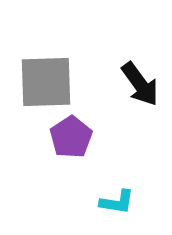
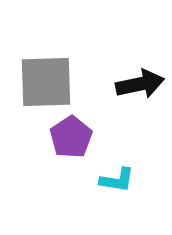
black arrow: rotated 66 degrees counterclockwise
cyan L-shape: moved 22 px up
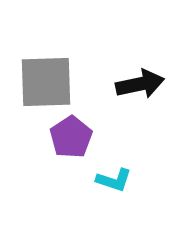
cyan L-shape: moved 3 px left; rotated 9 degrees clockwise
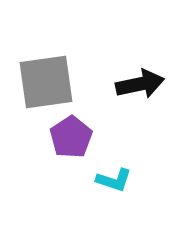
gray square: rotated 6 degrees counterclockwise
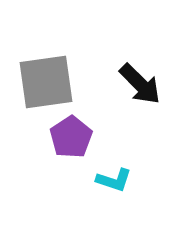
black arrow: rotated 57 degrees clockwise
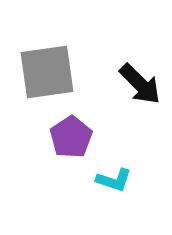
gray square: moved 1 px right, 10 px up
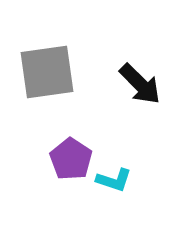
purple pentagon: moved 22 px down; rotated 6 degrees counterclockwise
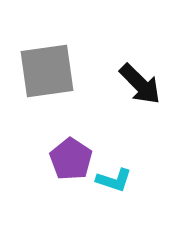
gray square: moved 1 px up
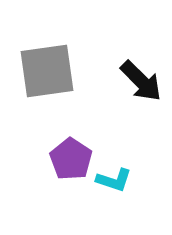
black arrow: moved 1 px right, 3 px up
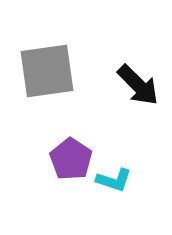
black arrow: moved 3 px left, 4 px down
